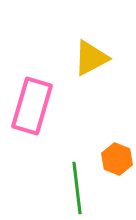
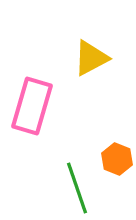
green line: rotated 12 degrees counterclockwise
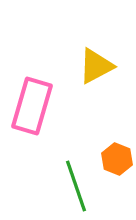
yellow triangle: moved 5 px right, 8 px down
green line: moved 1 px left, 2 px up
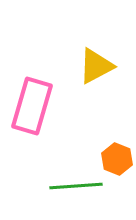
green line: rotated 75 degrees counterclockwise
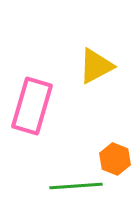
orange hexagon: moved 2 px left
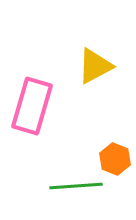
yellow triangle: moved 1 px left
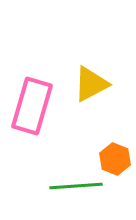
yellow triangle: moved 4 px left, 18 px down
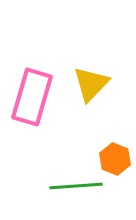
yellow triangle: rotated 18 degrees counterclockwise
pink rectangle: moved 9 px up
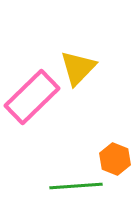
yellow triangle: moved 13 px left, 16 px up
pink rectangle: rotated 30 degrees clockwise
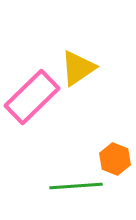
yellow triangle: rotated 12 degrees clockwise
